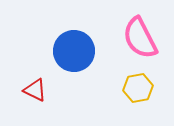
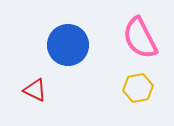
blue circle: moved 6 px left, 6 px up
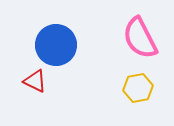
blue circle: moved 12 px left
red triangle: moved 9 px up
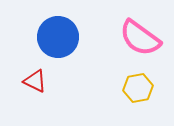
pink semicircle: rotated 27 degrees counterclockwise
blue circle: moved 2 px right, 8 px up
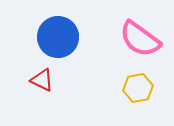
pink semicircle: moved 1 px down
red triangle: moved 7 px right, 1 px up
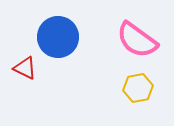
pink semicircle: moved 3 px left, 1 px down
red triangle: moved 17 px left, 12 px up
